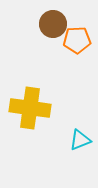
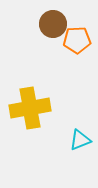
yellow cross: rotated 18 degrees counterclockwise
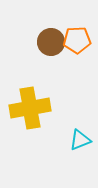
brown circle: moved 2 px left, 18 px down
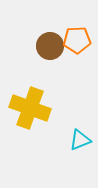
brown circle: moved 1 px left, 4 px down
yellow cross: rotated 30 degrees clockwise
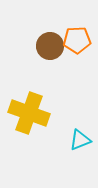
yellow cross: moved 1 px left, 5 px down
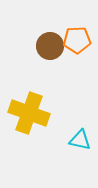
cyan triangle: rotated 35 degrees clockwise
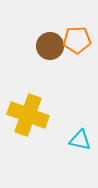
yellow cross: moved 1 px left, 2 px down
